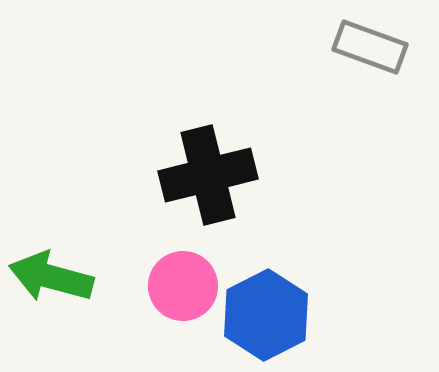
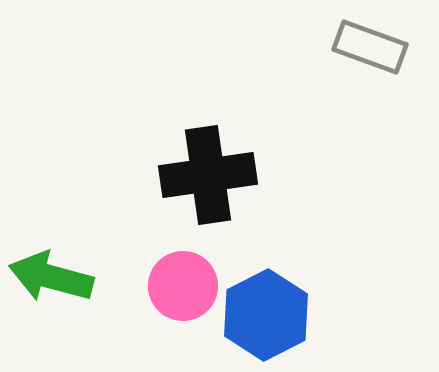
black cross: rotated 6 degrees clockwise
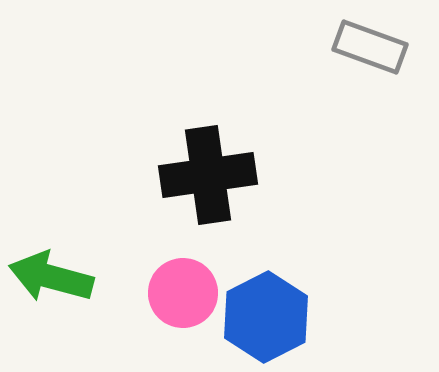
pink circle: moved 7 px down
blue hexagon: moved 2 px down
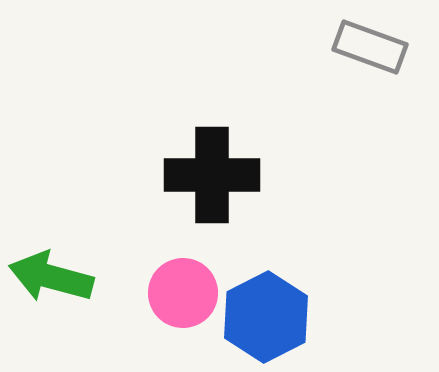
black cross: moved 4 px right; rotated 8 degrees clockwise
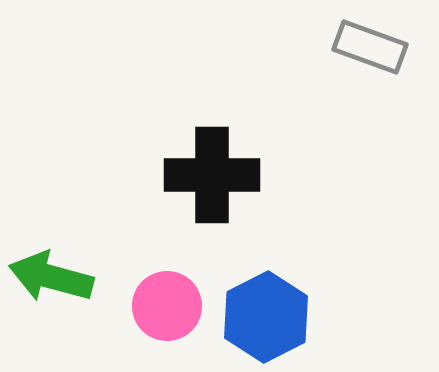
pink circle: moved 16 px left, 13 px down
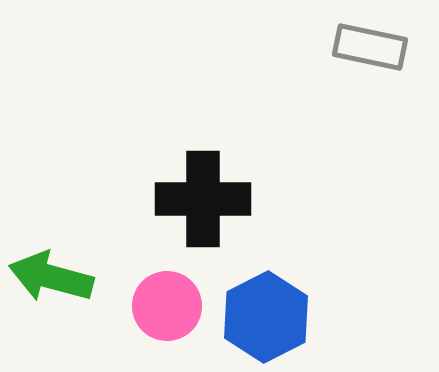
gray rectangle: rotated 8 degrees counterclockwise
black cross: moved 9 px left, 24 px down
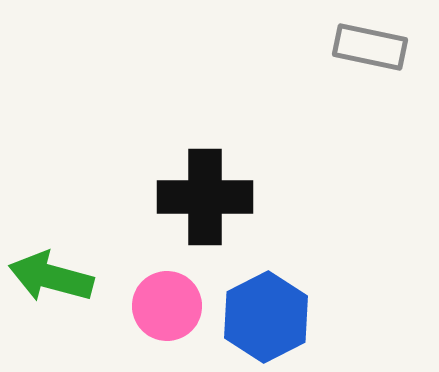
black cross: moved 2 px right, 2 px up
